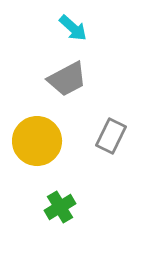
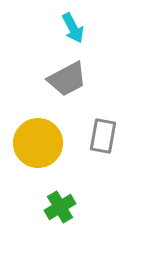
cyan arrow: rotated 20 degrees clockwise
gray rectangle: moved 8 px left; rotated 16 degrees counterclockwise
yellow circle: moved 1 px right, 2 px down
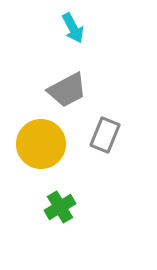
gray trapezoid: moved 11 px down
gray rectangle: moved 2 px right, 1 px up; rotated 12 degrees clockwise
yellow circle: moved 3 px right, 1 px down
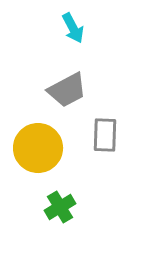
gray rectangle: rotated 20 degrees counterclockwise
yellow circle: moved 3 px left, 4 px down
